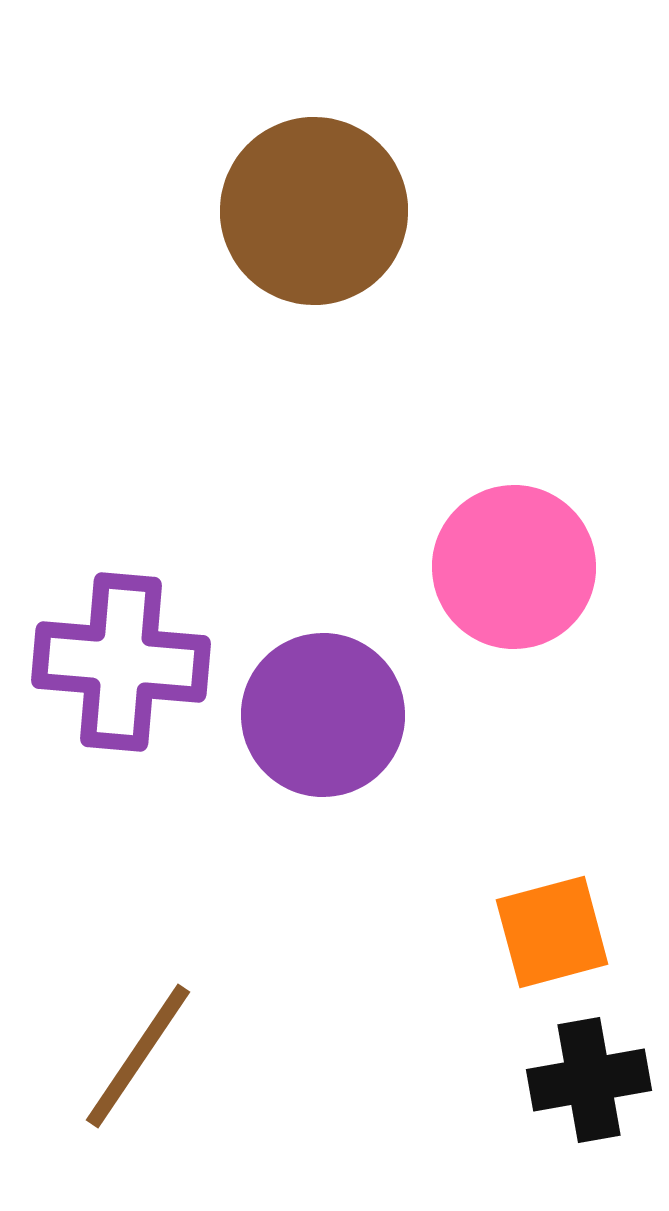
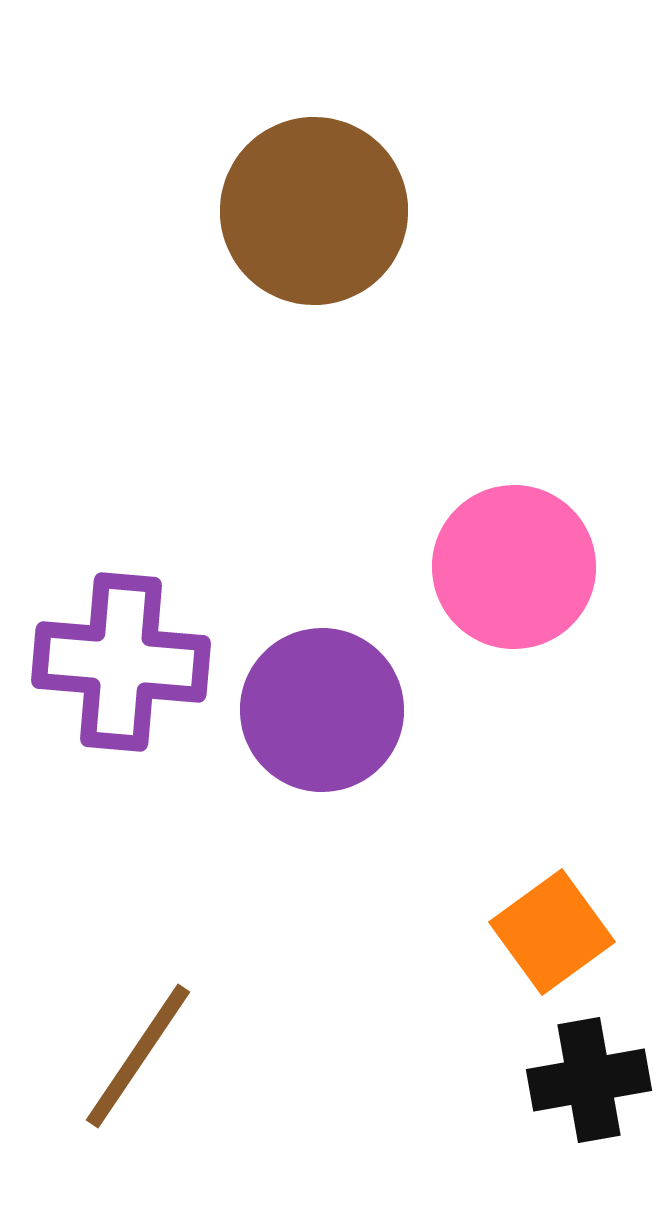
purple circle: moved 1 px left, 5 px up
orange square: rotated 21 degrees counterclockwise
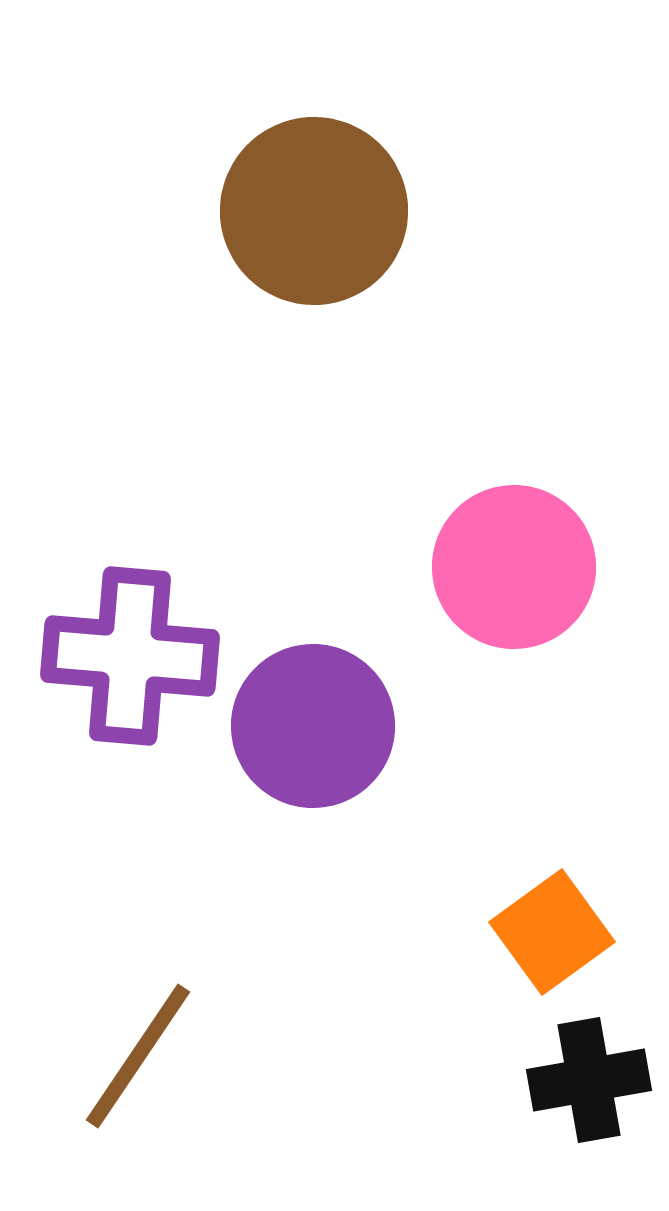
purple cross: moved 9 px right, 6 px up
purple circle: moved 9 px left, 16 px down
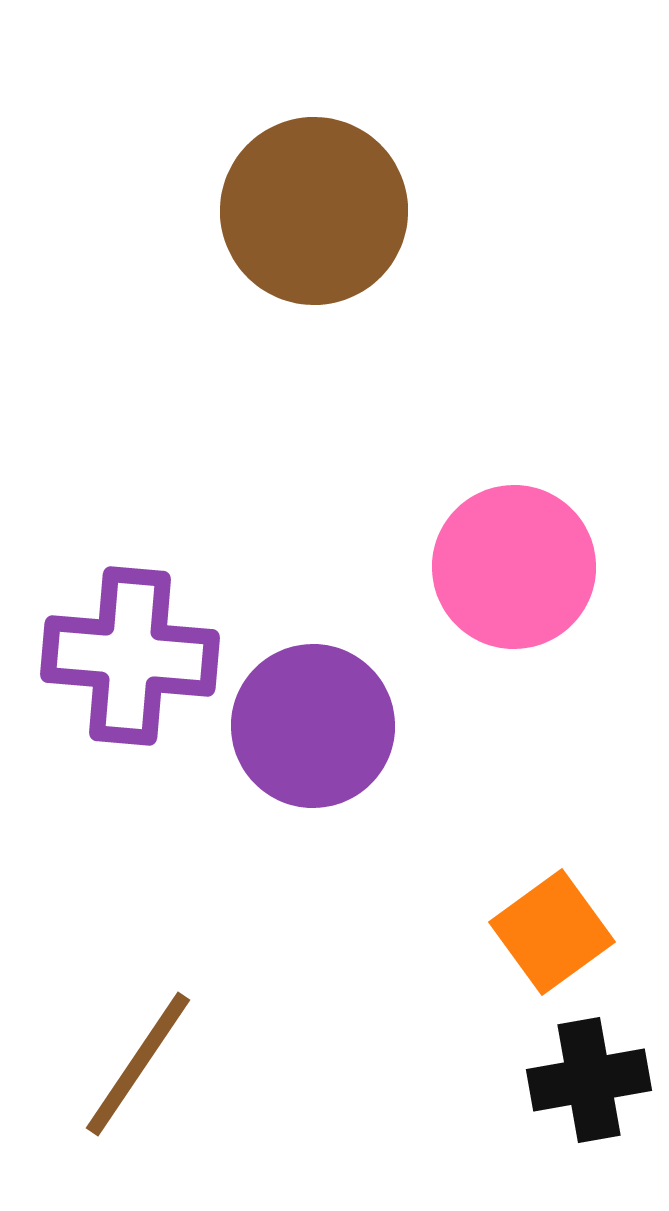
brown line: moved 8 px down
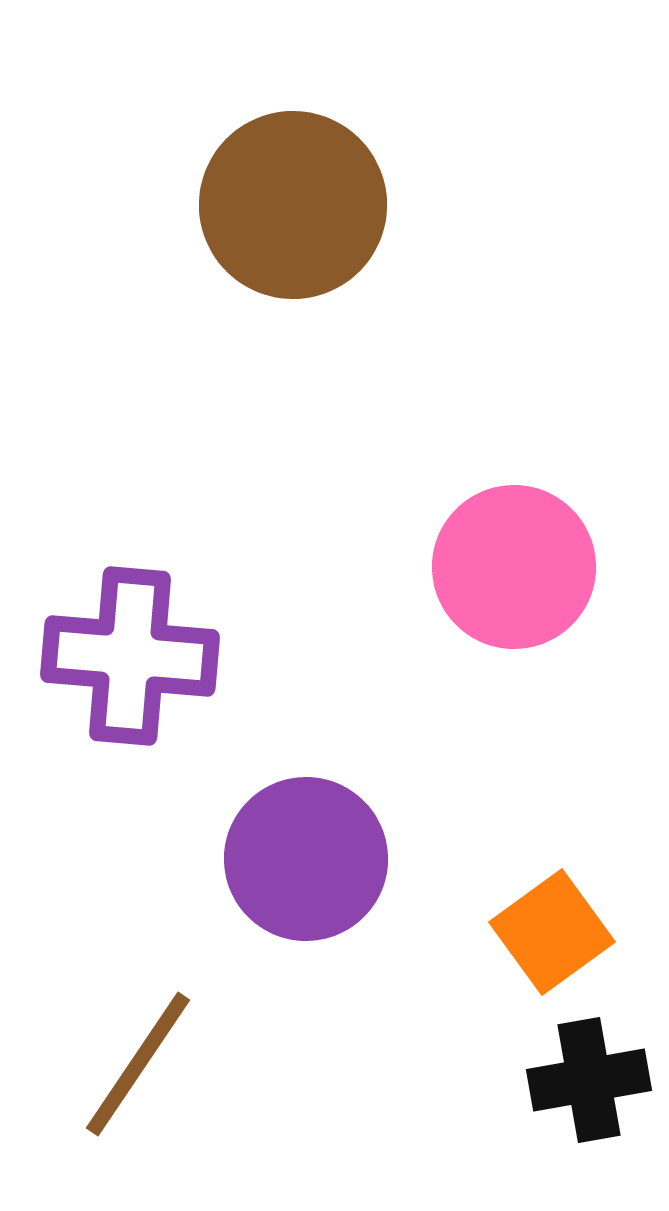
brown circle: moved 21 px left, 6 px up
purple circle: moved 7 px left, 133 px down
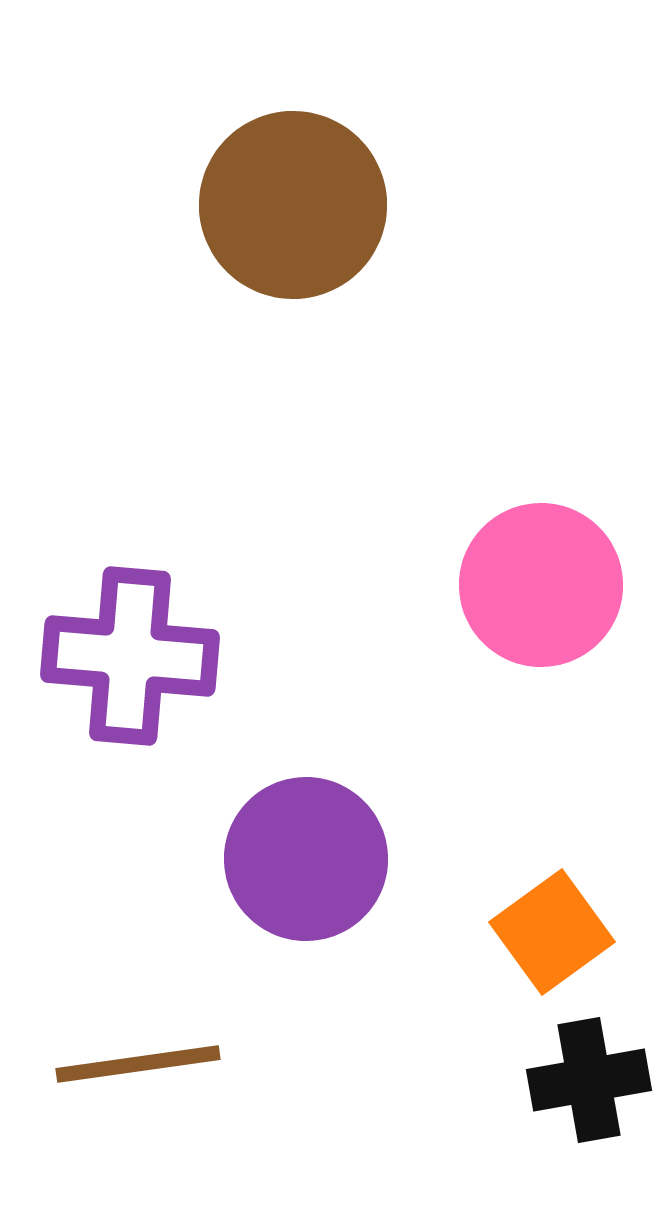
pink circle: moved 27 px right, 18 px down
brown line: rotated 48 degrees clockwise
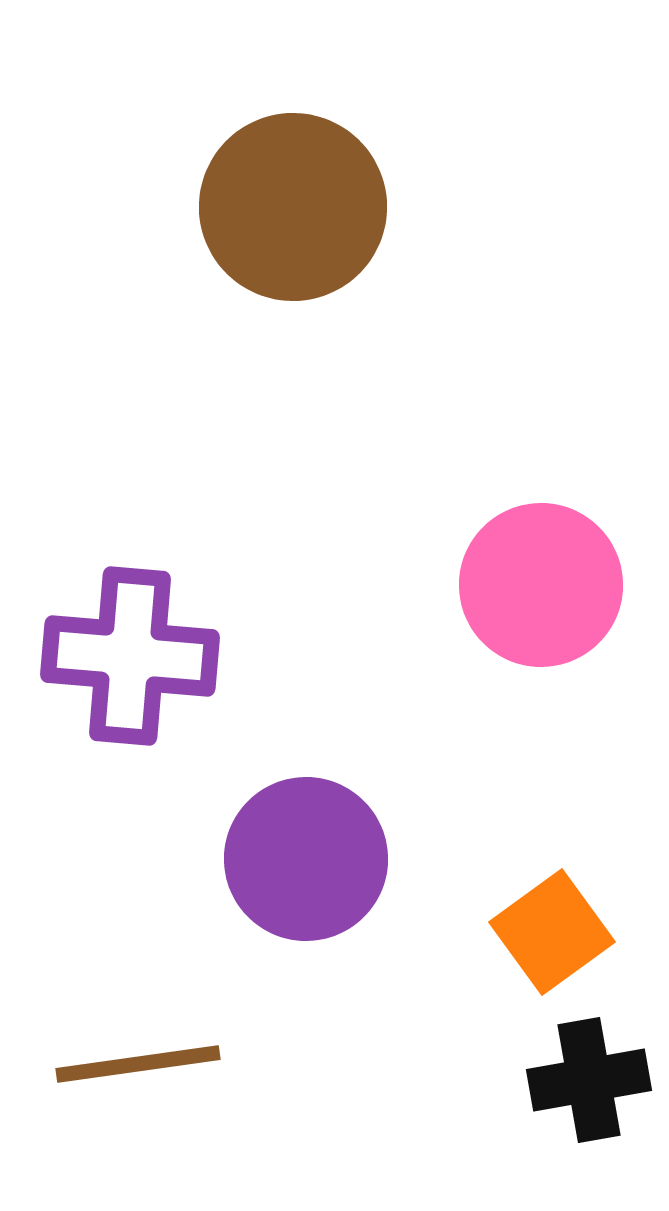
brown circle: moved 2 px down
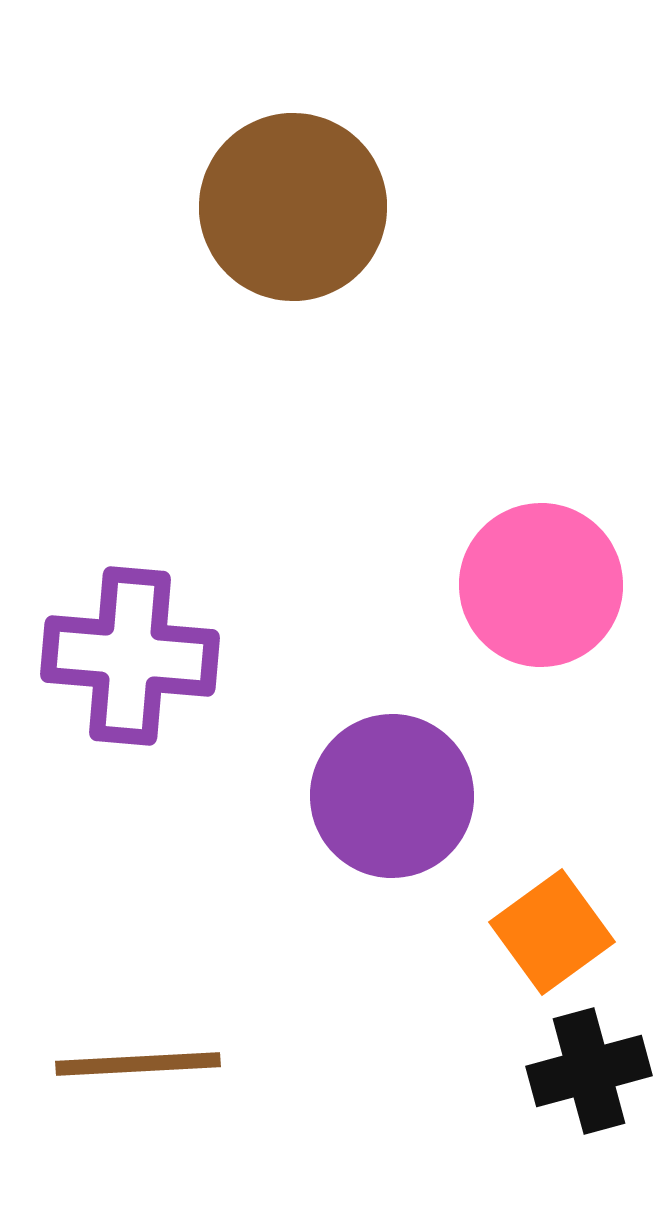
purple circle: moved 86 px right, 63 px up
brown line: rotated 5 degrees clockwise
black cross: moved 9 px up; rotated 5 degrees counterclockwise
